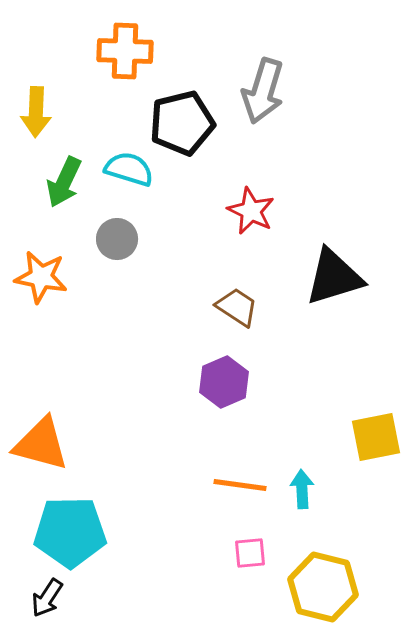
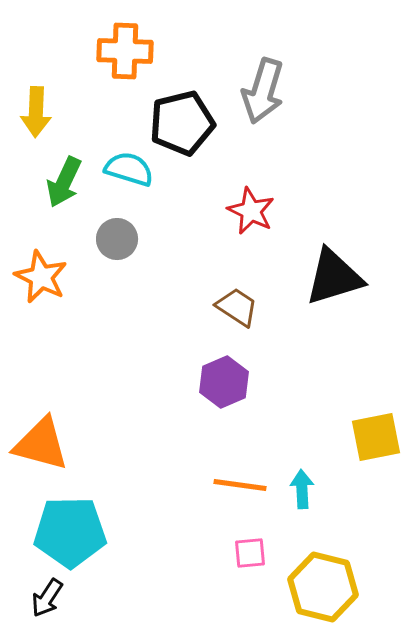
orange star: rotated 16 degrees clockwise
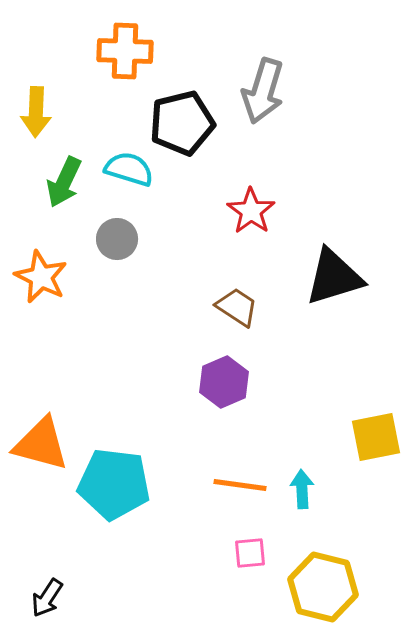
red star: rotated 9 degrees clockwise
cyan pentagon: moved 44 px right, 48 px up; rotated 8 degrees clockwise
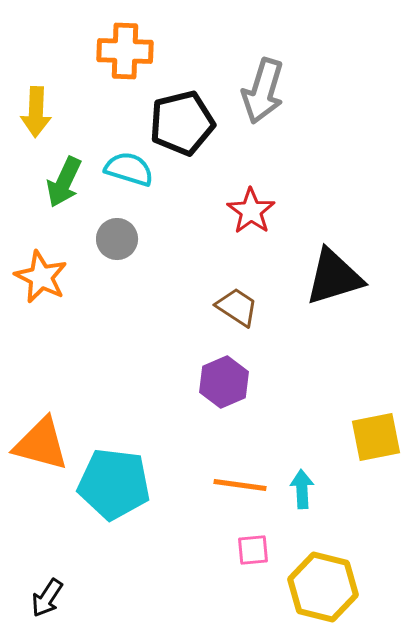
pink square: moved 3 px right, 3 px up
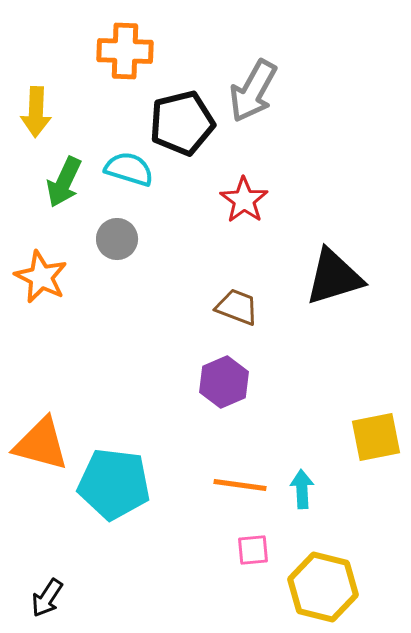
gray arrow: moved 10 px left; rotated 12 degrees clockwise
red star: moved 7 px left, 11 px up
brown trapezoid: rotated 12 degrees counterclockwise
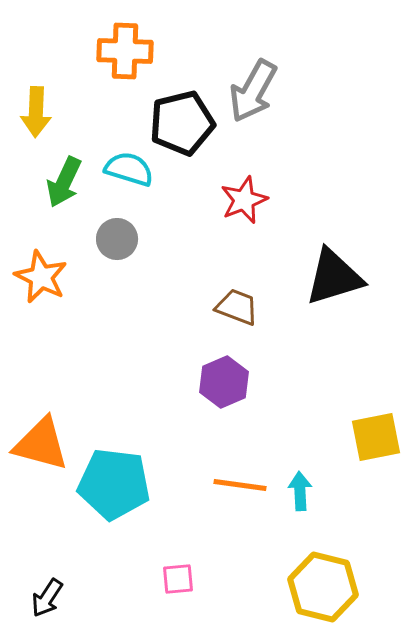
red star: rotated 15 degrees clockwise
cyan arrow: moved 2 px left, 2 px down
pink square: moved 75 px left, 29 px down
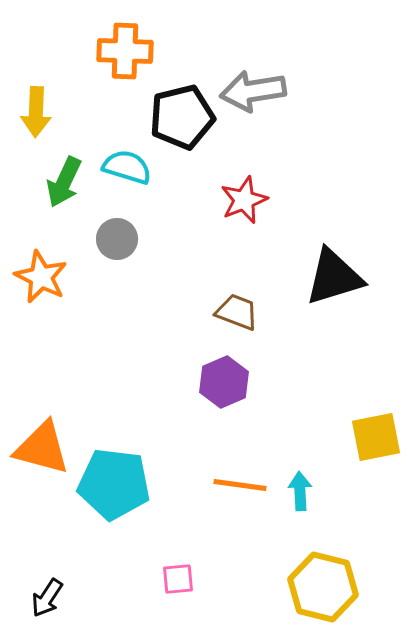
gray arrow: rotated 52 degrees clockwise
black pentagon: moved 6 px up
cyan semicircle: moved 2 px left, 2 px up
brown trapezoid: moved 5 px down
orange triangle: moved 1 px right, 4 px down
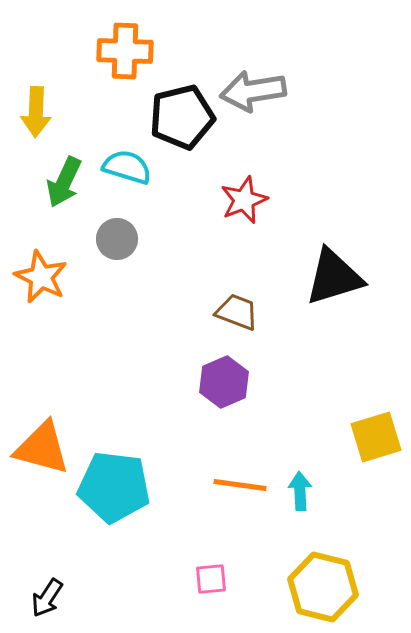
yellow square: rotated 6 degrees counterclockwise
cyan pentagon: moved 3 px down
pink square: moved 33 px right
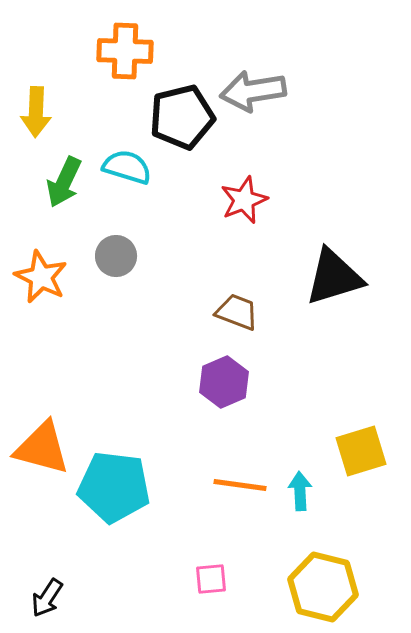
gray circle: moved 1 px left, 17 px down
yellow square: moved 15 px left, 14 px down
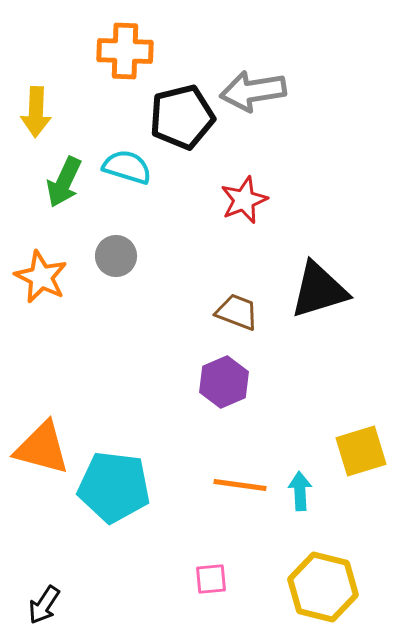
black triangle: moved 15 px left, 13 px down
black arrow: moved 3 px left, 7 px down
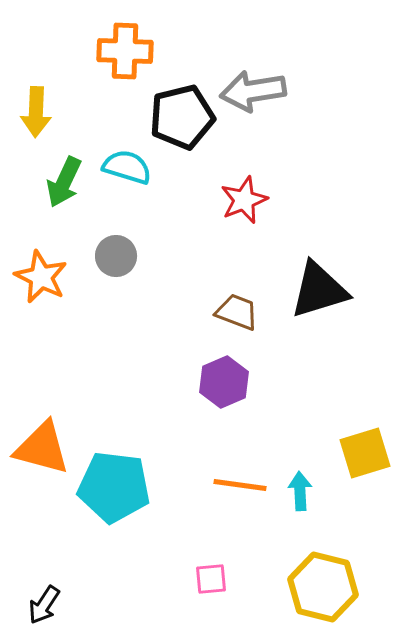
yellow square: moved 4 px right, 2 px down
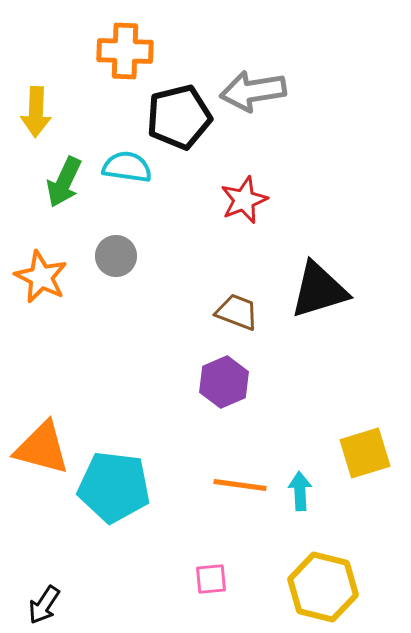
black pentagon: moved 3 px left
cyan semicircle: rotated 9 degrees counterclockwise
